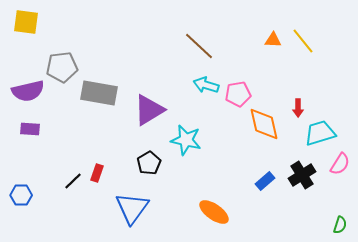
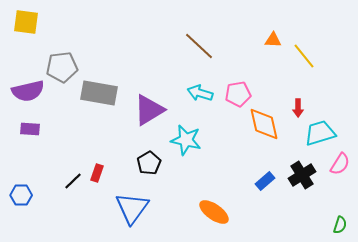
yellow line: moved 1 px right, 15 px down
cyan arrow: moved 6 px left, 8 px down
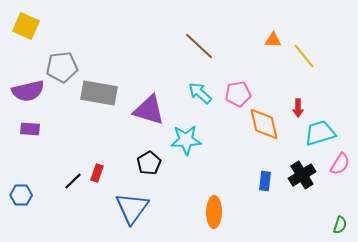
yellow square: moved 4 px down; rotated 16 degrees clockwise
cyan arrow: rotated 25 degrees clockwise
purple triangle: rotated 48 degrees clockwise
cyan star: rotated 16 degrees counterclockwise
blue rectangle: rotated 42 degrees counterclockwise
orange ellipse: rotated 56 degrees clockwise
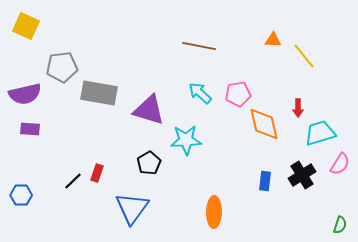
brown line: rotated 32 degrees counterclockwise
purple semicircle: moved 3 px left, 3 px down
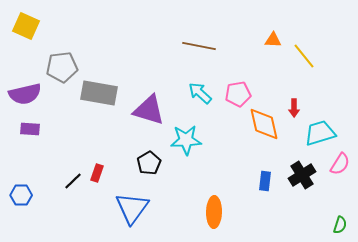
red arrow: moved 4 px left
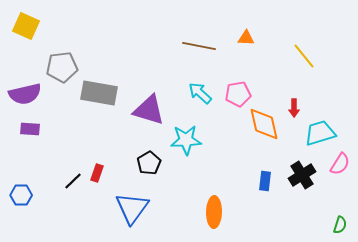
orange triangle: moved 27 px left, 2 px up
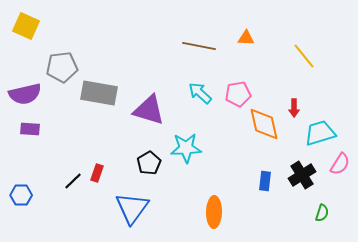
cyan star: moved 8 px down
green semicircle: moved 18 px left, 12 px up
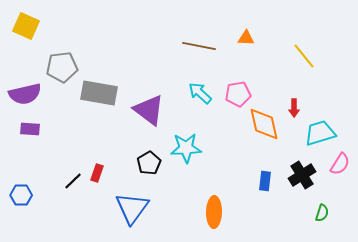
purple triangle: rotated 20 degrees clockwise
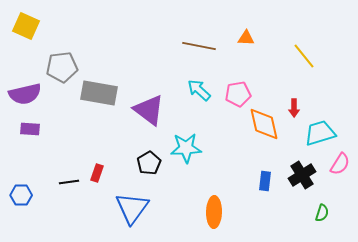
cyan arrow: moved 1 px left, 3 px up
black line: moved 4 px left, 1 px down; rotated 36 degrees clockwise
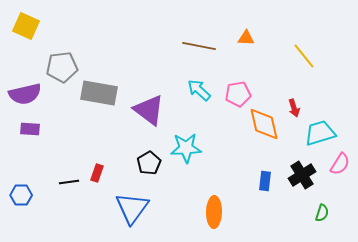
red arrow: rotated 18 degrees counterclockwise
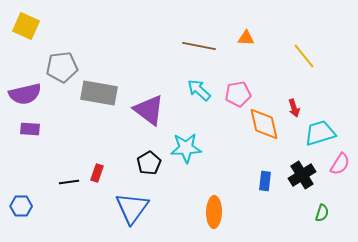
blue hexagon: moved 11 px down
